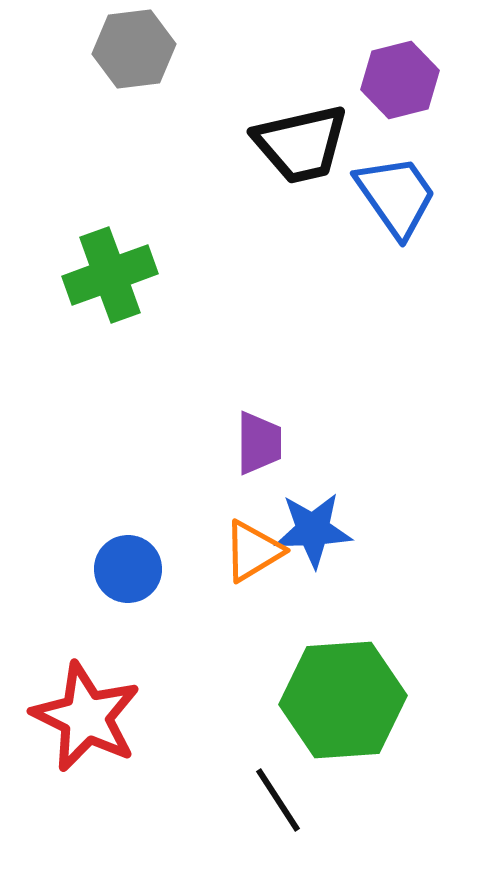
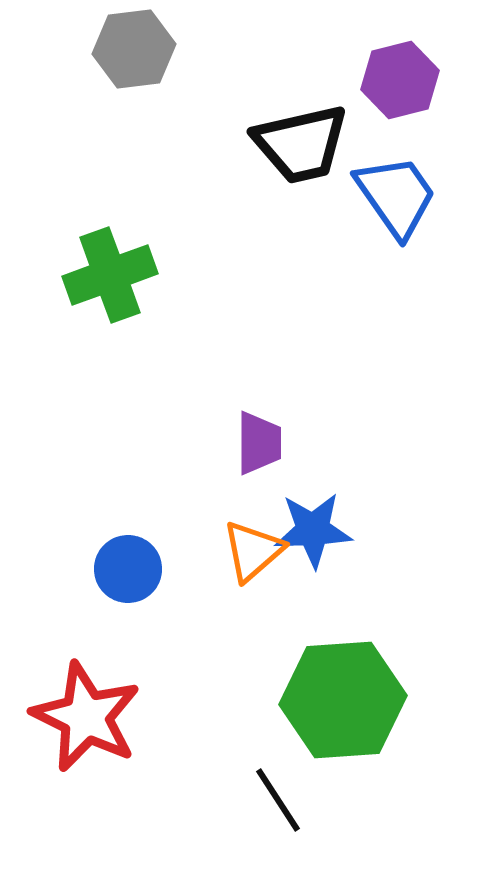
orange triangle: rotated 10 degrees counterclockwise
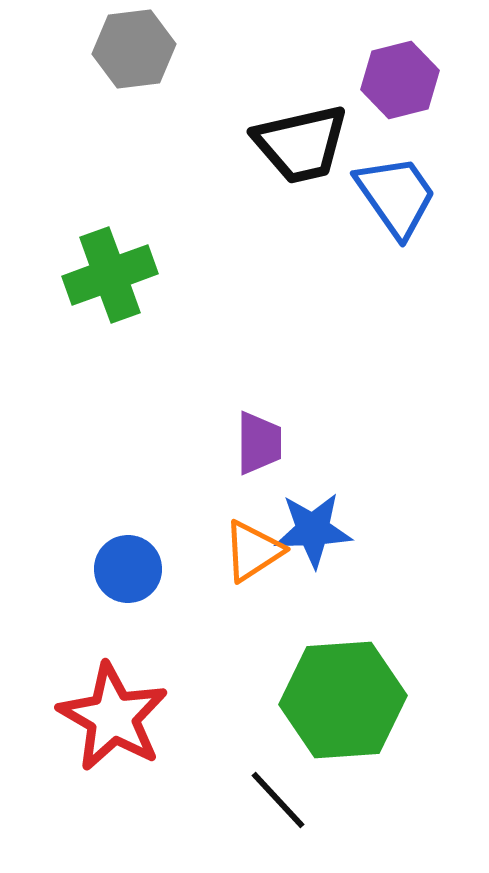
orange triangle: rotated 8 degrees clockwise
red star: moved 27 px right; rotated 4 degrees clockwise
black line: rotated 10 degrees counterclockwise
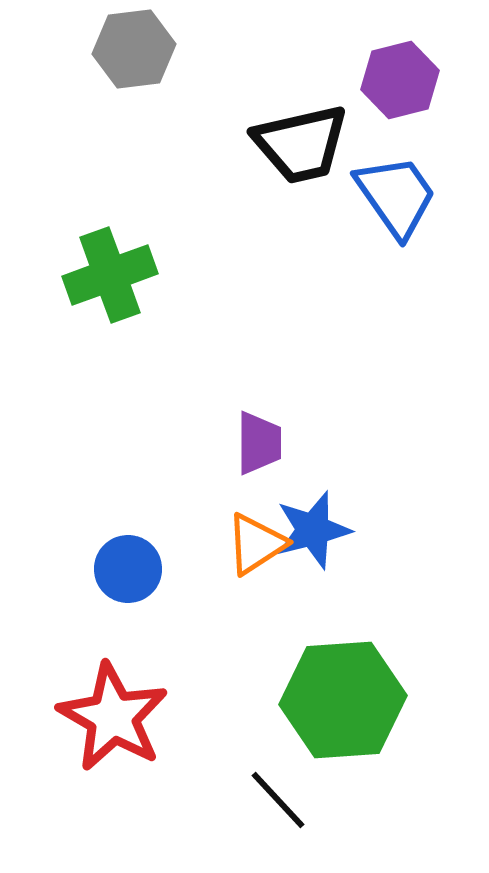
blue star: rotated 12 degrees counterclockwise
orange triangle: moved 3 px right, 7 px up
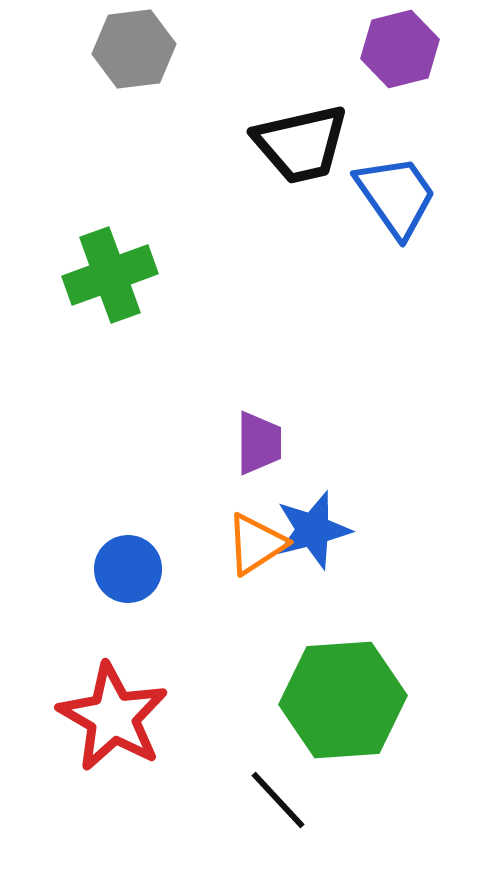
purple hexagon: moved 31 px up
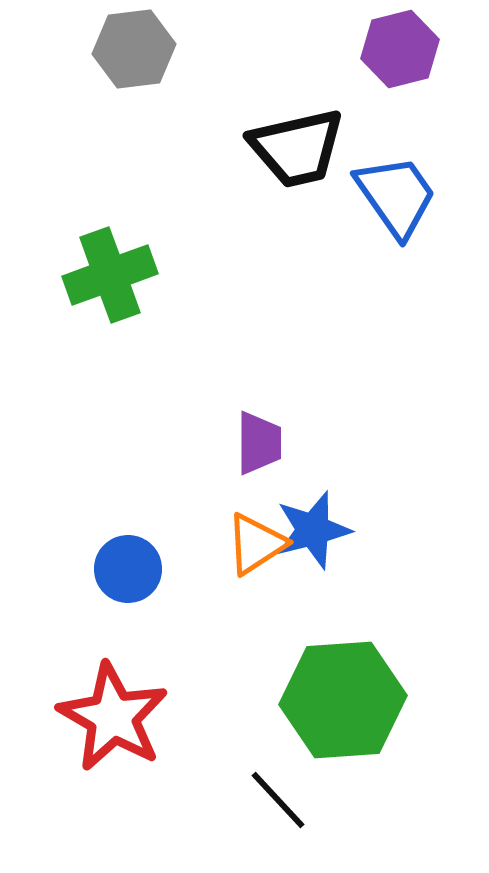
black trapezoid: moved 4 px left, 4 px down
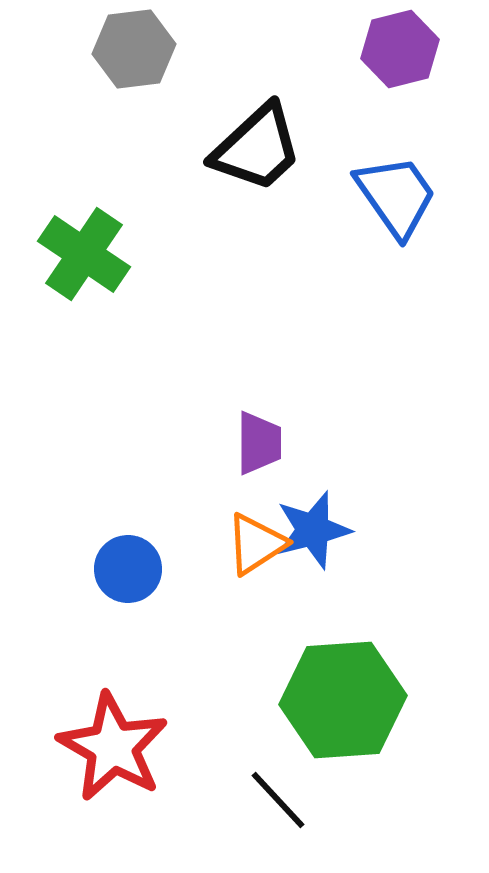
black trapezoid: moved 40 px left; rotated 30 degrees counterclockwise
green cross: moved 26 px left, 21 px up; rotated 36 degrees counterclockwise
red star: moved 30 px down
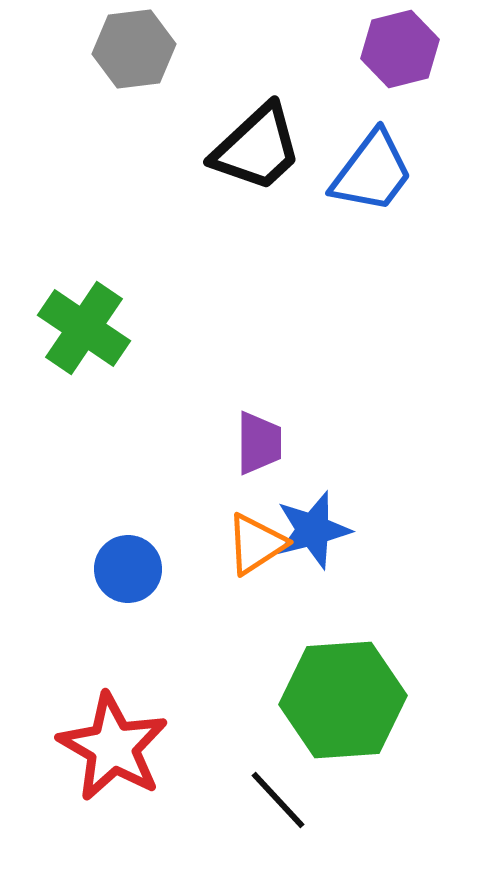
blue trapezoid: moved 24 px left, 24 px up; rotated 72 degrees clockwise
green cross: moved 74 px down
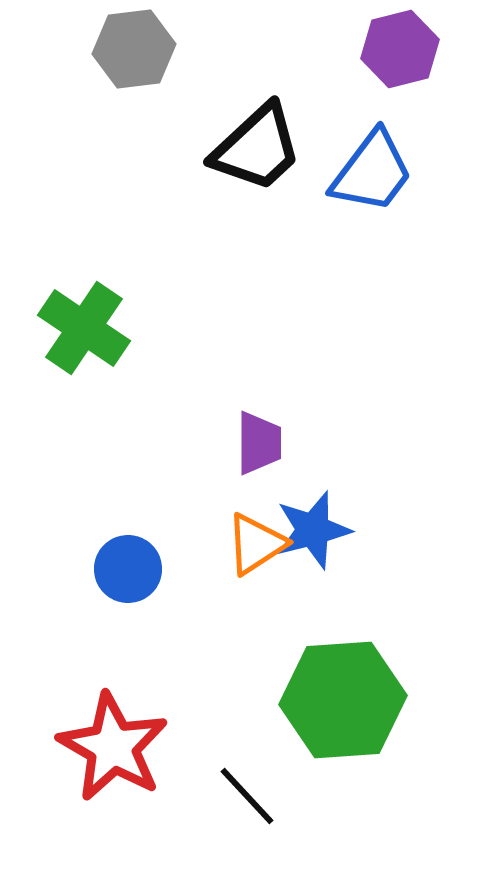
black line: moved 31 px left, 4 px up
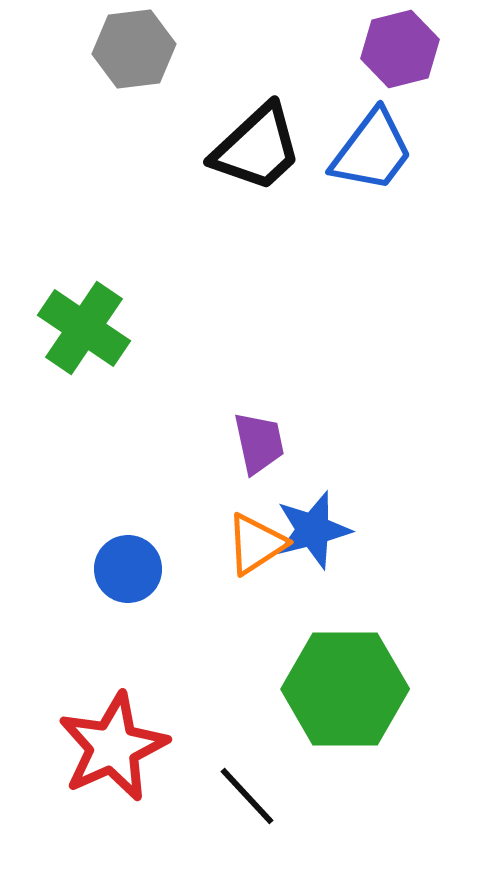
blue trapezoid: moved 21 px up
purple trapezoid: rotated 12 degrees counterclockwise
green hexagon: moved 2 px right, 11 px up; rotated 4 degrees clockwise
red star: rotated 18 degrees clockwise
